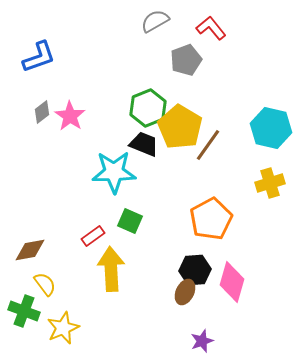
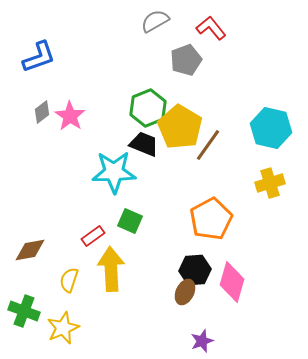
yellow semicircle: moved 24 px right, 4 px up; rotated 125 degrees counterclockwise
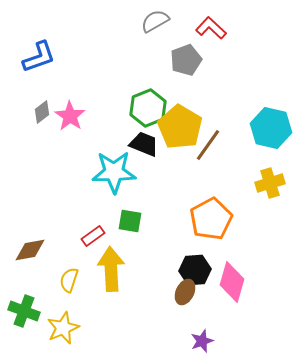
red L-shape: rotated 8 degrees counterclockwise
green square: rotated 15 degrees counterclockwise
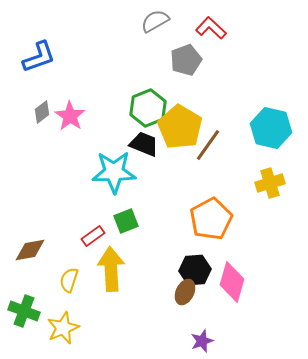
green square: moved 4 px left; rotated 30 degrees counterclockwise
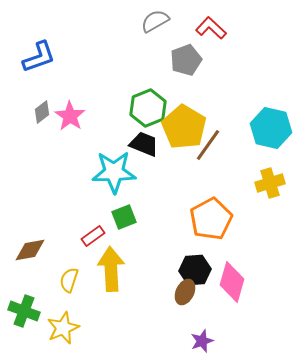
yellow pentagon: moved 4 px right
green square: moved 2 px left, 4 px up
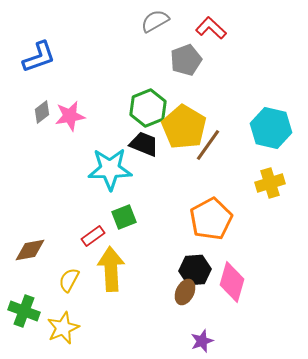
pink star: rotated 28 degrees clockwise
cyan star: moved 4 px left, 3 px up
yellow semicircle: rotated 10 degrees clockwise
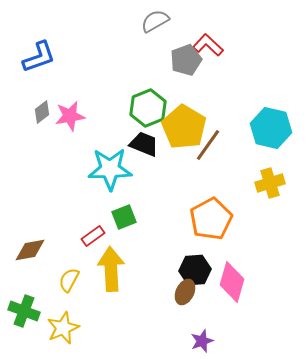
red L-shape: moved 3 px left, 17 px down
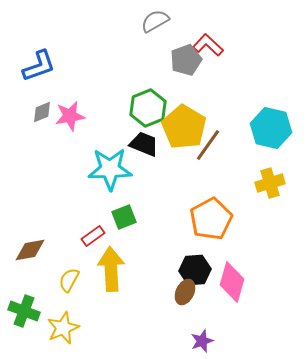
blue L-shape: moved 9 px down
gray diamond: rotated 15 degrees clockwise
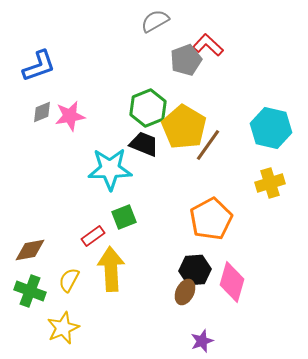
green cross: moved 6 px right, 20 px up
